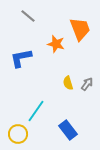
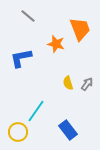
yellow circle: moved 2 px up
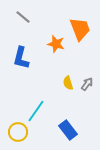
gray line: moved 5 px left, 1 px down
blue L-shape: rotated 65 degrees counterclockwise
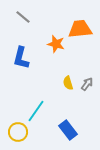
orange trapezoid: rotated 75 degrees counterclockwise
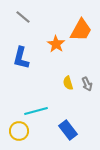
orange trapezoid: moved 1 px right, 1 px down; rotated 125 degrees clockwise
orange star: rotated 18 degrees clockwise
gray arrow: rotated 120 degrees clockwise
cyan line: rotated 40 degrees clockwise
yellow circle: moved 1 px right, 1 px up
